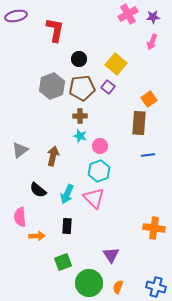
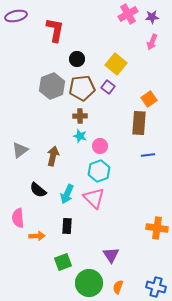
purple star: moved 1 px left
black circle: moved 2 px left
pink semicircle: moved 2 px left, 1 px down
orange cross: moved 3 px right
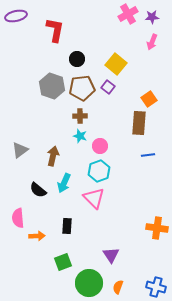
gray hexagon: rotated 20 degrees counterclockwise
cyan arrow: moved 3 px left, 11 px up
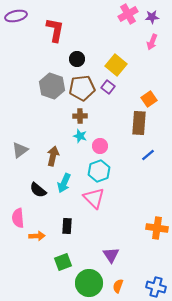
yellow square: moved 1 px down
blue line: rotated 32 degrees counterclockwise
orange semicircle: moved 1 px up
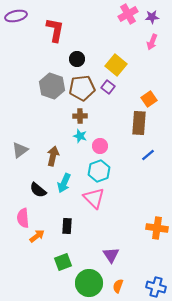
pink semicircle: moved 5 px right
orange arrow: rotated 35 degrees counterclockwise
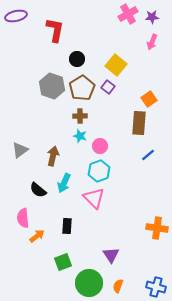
brown pentagon: rotated 25 degrees counterclockwise
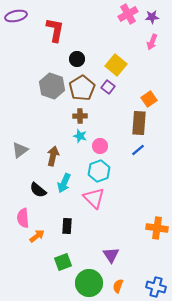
blue line: moved 10 px left, 5 px up
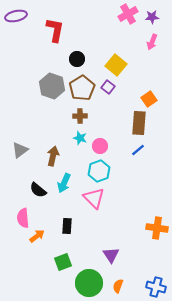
cyan star: moved 2 px down
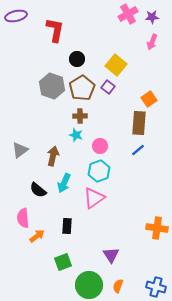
cyan star: moved 4 px left, 3 px up
pink triangle: rotated 40 degrees clockwise
green circle: moved 2 px down
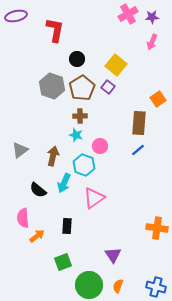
orange square: moved 9 px right
cyan hexagon: moved 15 px left, 6 px up; rotated 20 degrees counterclockwise
purple triangle: moved 2 px right
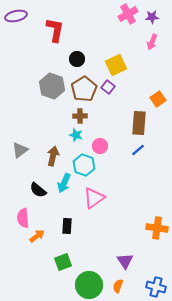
yellow square: rotated 25 degrees clockwise
brown pentagon: moved 2 px right, 1 px down
purple triangle: moved 12 px right, 6 px down
